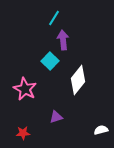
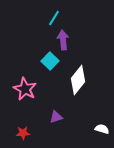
white semicircle: moved 1 px right, 1 px up; rotated 32 degrees clockwise
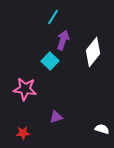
cyan line: moved 1 px left, 1 px up
purple arrow: rotated 24 degrees clockwise
white diamond: moved 15 px right, 28 px up
pink star: rotated 20 degrees counterclockwise
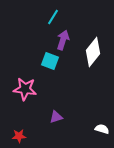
cyan square: rotated 24 degrees counterclockwise
red star: moved 4 px left, 3 px down
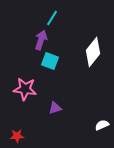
cyan line: moved 1 px left, 1 px down
purple arrow: moved 22 px left
purple triangle: moved 1 px left, 9 px up
white semicircle: moved 4 px up; rotated 40 degrees counterclockwise
red star: moved 2 px left
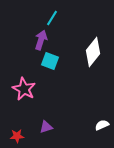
pink star: moved 1 px left; rotated 20 degrees clockwise
purple triangle: moved 9 px left, 19 px down
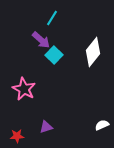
purple arrow: rotated 114 degrees clockwise
cyan square: moved 4 px right, 6 px up; rotated 24 degrees clockwise
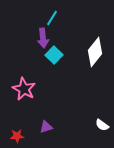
purple arrow: moved 2 px right, 2 px up; rotated 42 degrees clockwise
white diamond: moved 2 px right
white semicircle: rotated 120 degrees counterclockwise
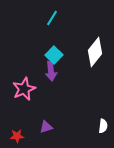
purple arrow: moved 8 px right, 33 px down
pink star: rotated 20 degrees clockwise
white semicircle: moved 1 px right, 1 px down; rotated 120 degrees counterclockwise
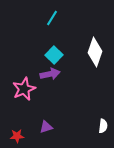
white diamond: rotated 20 degrees counterclockwise
purple arrow: moved 1 px left, 3 px down; rotated 96 degrees counterclockwise
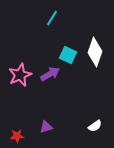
cyan square: moved 14 px right; rotated 18 degrees counterclockwise
purple arrow: rotated 18 degrees counterclockwise
pink star: moved 4 px left, 14 px up
white semicircle: moved 8 px left; rotated 48 degrees clockwise
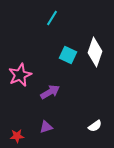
purple arrow: moved 18 px down
